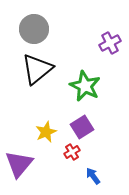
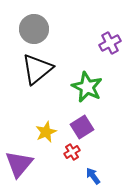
green star: moved 2 px right, 1 px down
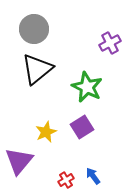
red cross: moved 6 px left, 28 px down
purple triangle: moved 3 px up
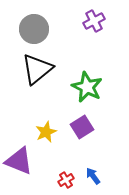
purple cross: moved 16 px left, 22 px up
purple triangle: rotated 48 degrees counterclockwise
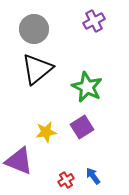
yellow star: rotated 15 degrees clockwise
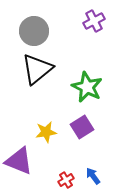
gray circle: moved 2 px down
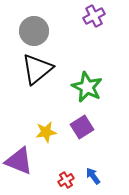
purple cross: moved 5 px up
